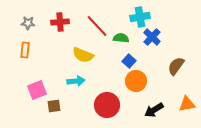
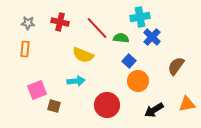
red cross: rotated 18 degrees clockwise
red line: moved 2 px down
orange rectangle: moved 1 px up
orange circle: moved 2 px right
brown square: rotated 24 degrees clockwise
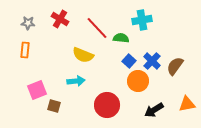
cyan cross: moved 2 px right, 3 px down
red cross: moved 3 px up; rotated 18 degrees clockwise
blue cross: moved 24 px down
orange rectangle: moved 1 px down
brown semicircle: moved 1 px left
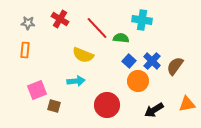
cyan cross: rotated 18 degrees clockwise
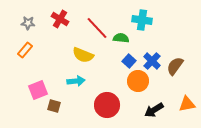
orange rectangle: rotated 35 degrees clockwise
pink square: moved 1 px right
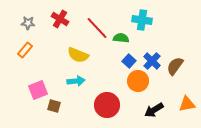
yellow semicircle: moved 5 px left
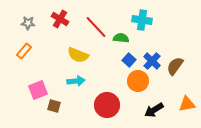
red line: moved 1 px left, 1 px up
orange rectangle: moved 1 px left, 1 px down
blue square: moved 1 px up
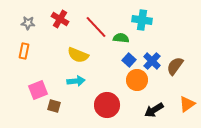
orange rectangle: rotated 28 degrees counterclockwise
orange circle: moved 1 px left, 1 px up
orange triangle: rotated 24 degrees counterclockwise
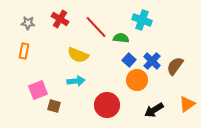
cyan cross: rotated 12 degrees clockwise
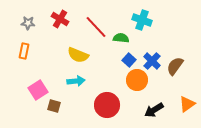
pink square: rotated 12 degrees counterclockwise
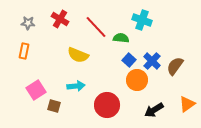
cyan arrow: moved 5 px down
pink square: moved 2 px left
